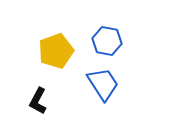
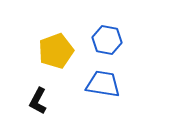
blue hexagon: moved 1 px up
blue trapezoid: rotated 48 degrees counterclockwise
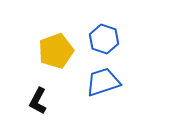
blue hexagon: moved 3 px left, 1 px up; rotated 8 degrees clockwise
blue trapezoid: moved 2 px up; rotated 27 degrees counterclockwise
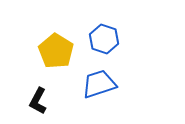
yellow pentagon: rotated 20 degrees counterclockwise
blue trapezoid: moved 4 px left, 2 px down
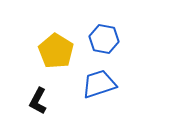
blue hexagon: rotated 8 degrees counterclockwise
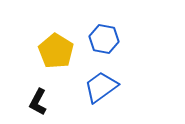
blue trapezoid: moved 2 px right, 3 px down; rotated 18 degrees counterclockwise
black L-shape: moved 1 px down
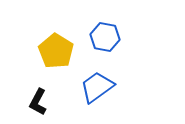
blue hexagon: moved 1 px right, 2 px up
blue trapezoid: moved 4 px left
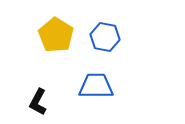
yellow pentagon: moved 16 px up
blue trapezoid: moved 1 px left, 1 px up; rotated 36 degrees clockwise
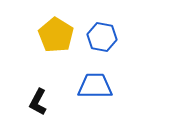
blue hexagon: moved 3 px left
blue trapezoid: moved 1 px left
